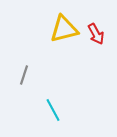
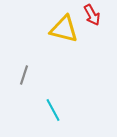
yellow triangle: rotated 28 degrees clockwise
red arrow: moved 4 px left, 19 px up
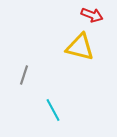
red arrow: rotated 40 degrees counterclockwise
yellow triangle: moved 16 px right, 18 px down
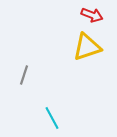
yellow triangle: moved 7 px right; rotated 32 degrees counterclockwise
cyan line: moved 1 px left, 8 px down
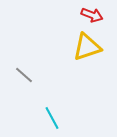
gray line: rotated 66 degrees counterclockwise
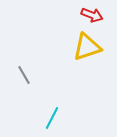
gray line: rotated 18 degrees clockwise
cyan line: rotated 55 degrees clockwise
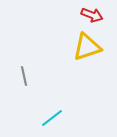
gray line: moved 1 px down; rotated 18 degrees clockwise
cyan line: rotated 25 degrees clockwise
